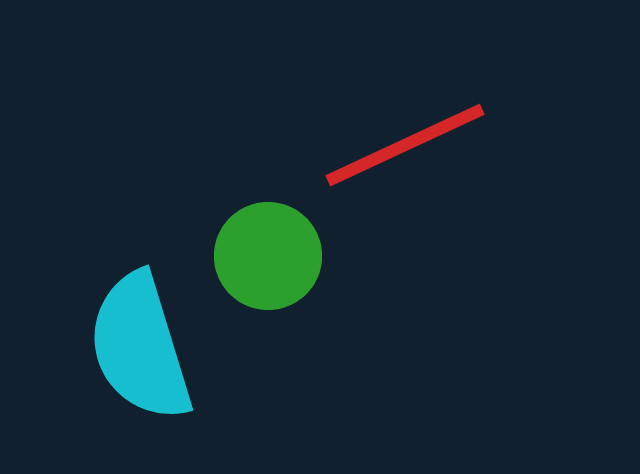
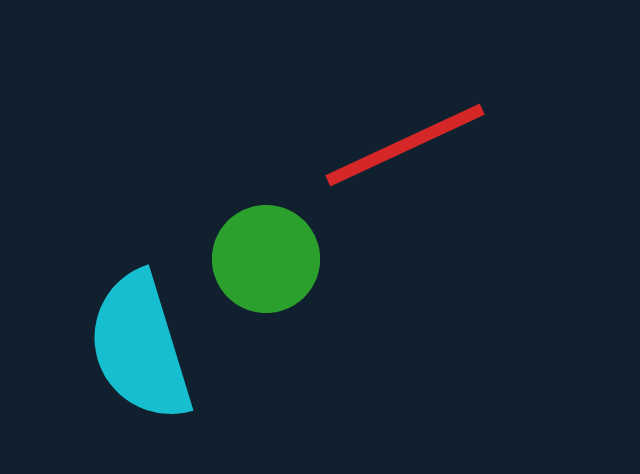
green circle: moved 2 px left, 3 px down
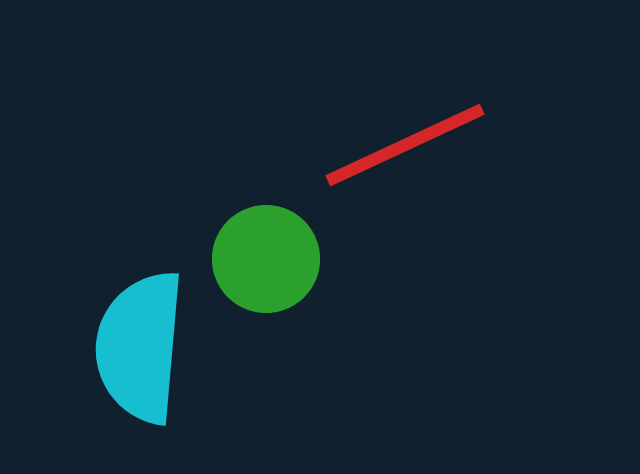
cyan semicircle: rotated 22 degrees clockwise
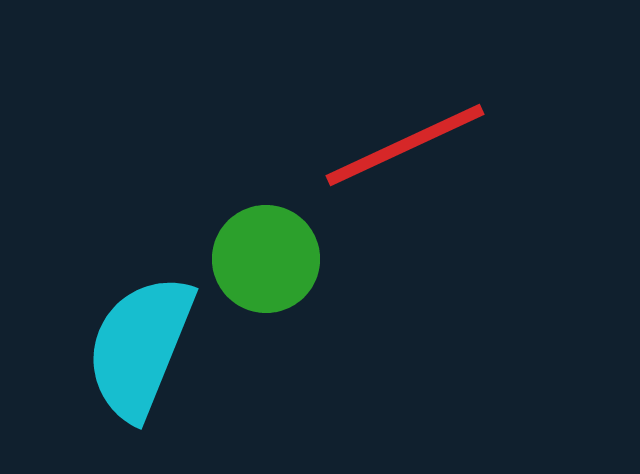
cyan semicircle: rotated 17 degrees clockwise
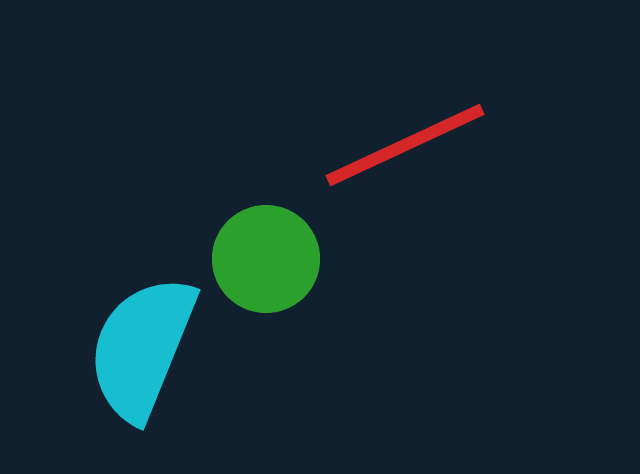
cyan semicircle: moved 2 px right, 1 px down
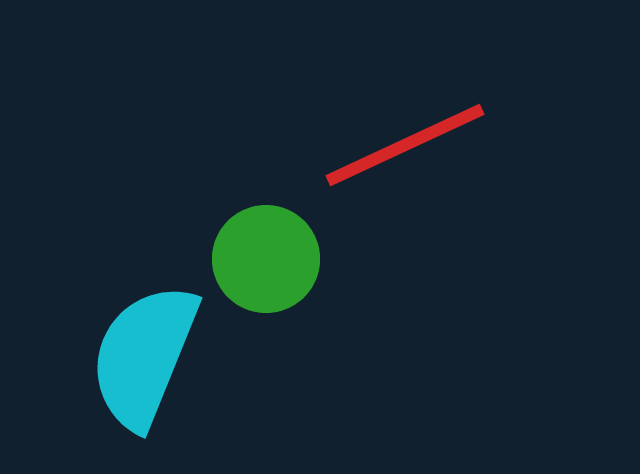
cyan semicircle: moved 2 px right, 8 px down
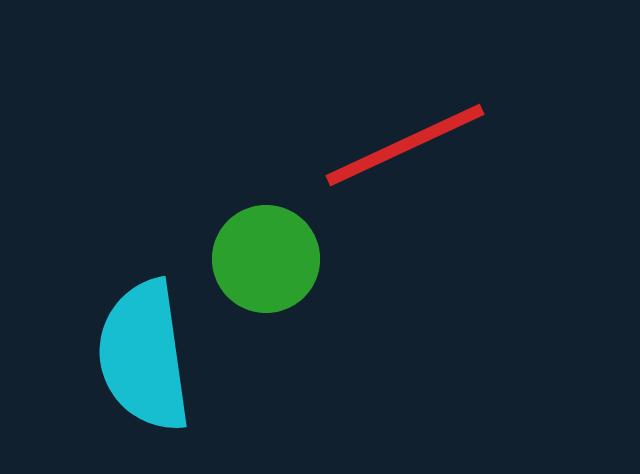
cyan semicircle: rotated 30 degrees counterclockwise
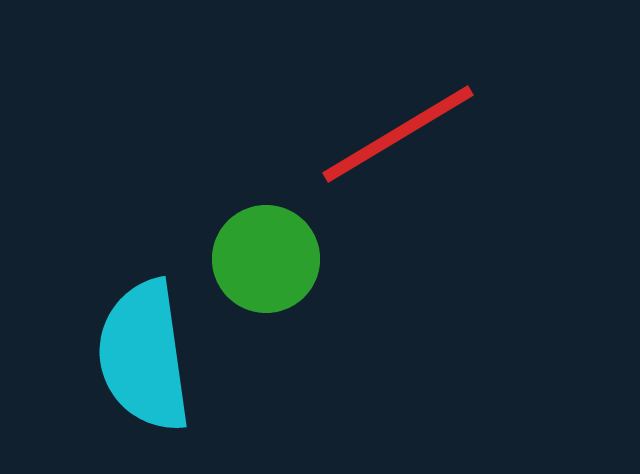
red line: moved 7 px left, 11 px up; rotated 6 degrees counterclockwise
